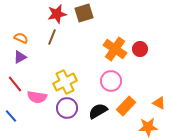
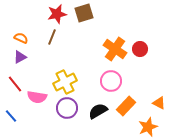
orange star: rotated 18 degrees counterclockwise
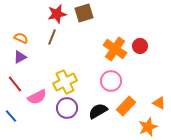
red circle: moved 3 px up
pink semicircle: rotated 36 degrees counterclockwise
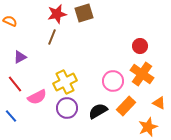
orange semicircle: moved 11 px left, 17 px up
orange cross: moved 27 px right, 25 px down
pink circle: moved 2 px right
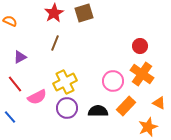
red star: moved 3 px left, 1 px up; rotated 18 degrees counterclockwise
brown line: moved 3 px right, 6 px down
black semicircle: rotated 30 degrees clockwise
blue line: moved 1 px left, 1 px down
